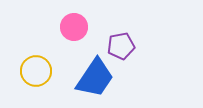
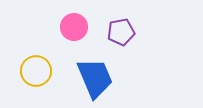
purple pentagon: moved 14 px up
blue trapezoid: rotated 57 degrees counterclockwise
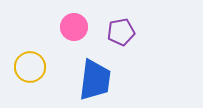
yellow circle: moved 6 px left, 4 px up
blue trapezoid: moved 2 px down; rotated 30 degrees clockwise
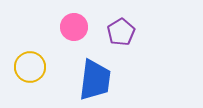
purple pentagon: rotated 20 degrees counterclockwise
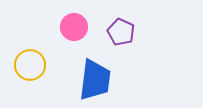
purple pentagon: rotated 16 degrees counterclockwise
yellow circle: moved 2 px up
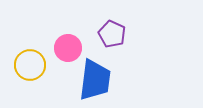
pink circle: moved 6 px left, 21 px down
purple pentagon: moved 9 px left, 2 px down
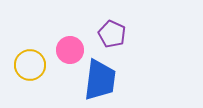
pink circle: moved 2 px right, 2 px down
blue trapezoid: moved 5 px right
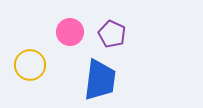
pink circle: moved 18 px up
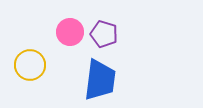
purple pentagon: moved 8 px left; rotated 8 degrees counterclockwise
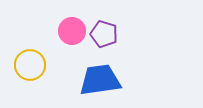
pink circle: moved 2 px right, 1 px up
blue trapezoid: rotated 105 degrees counterclockwise
